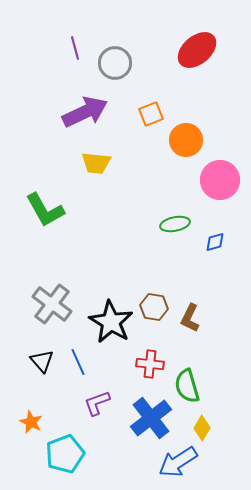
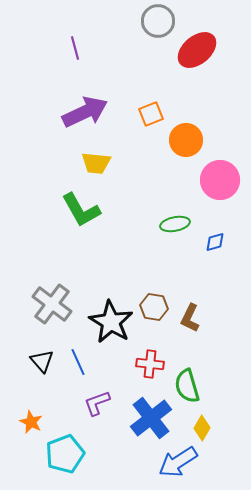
gray circle: moved 43 px right, 42 px up
green L-shape: moved 36 px right
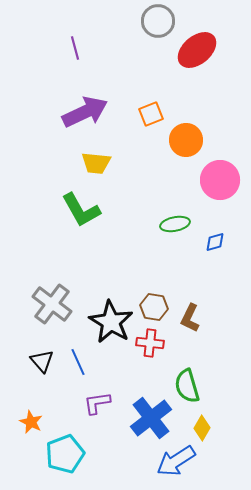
red cross: moved 21 px up
purple L-shape: rotated 12 degrees clockwise
blue arrow: moved 2 px left, 1 px up
